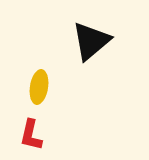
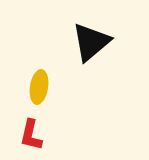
black triangle: moved 1 px down
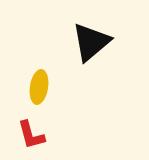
red L-shape: rotated 28 degrees counterclockwise
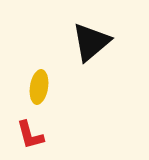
red L-shape: moved 1 px left
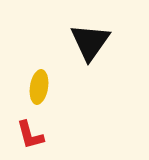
black triangle: moved 1 px left; rotated 15 degrees counterclockwise
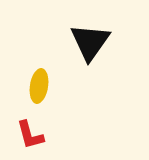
yellow ellipse: moved 1 px up
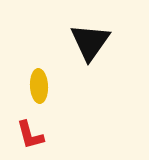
yellow ellipse: rotated 12 degrees counterclockwise
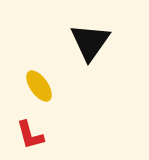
yellow ellipse: rotated 32 degrees counterclockwise
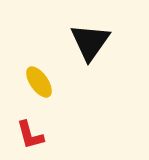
yellow ellipse: moved 4 px up
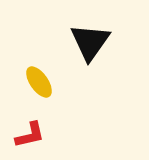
red L-shape: rotated 88 degrees counterclockwise
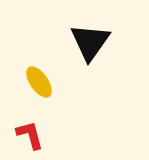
red L-shape: rotated 92 degrees counterclockwise
